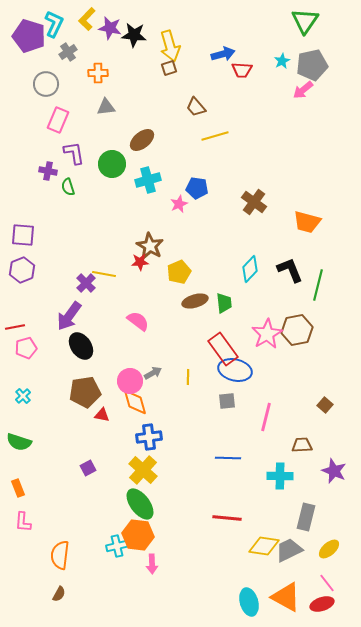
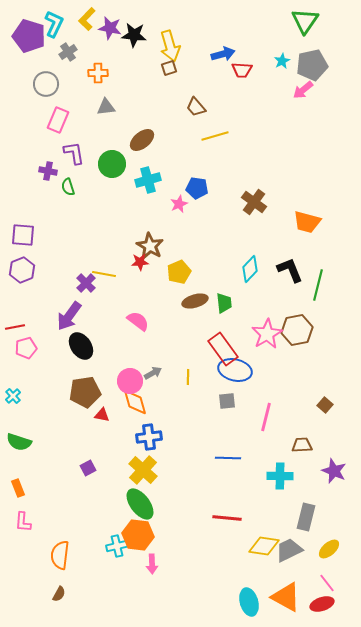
cyan cross at (23, 396): moved 10 px left
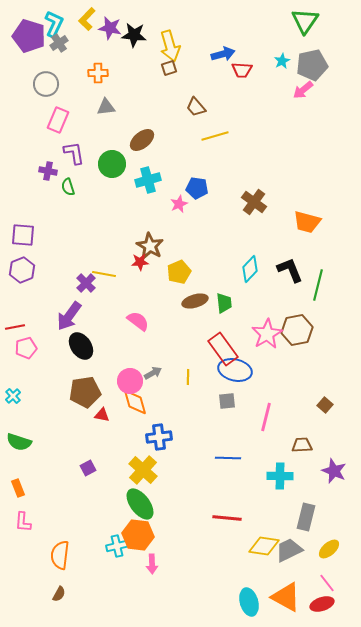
gray cross at (68, 52): moved 9 px left, 9 px up
blue cross at (149, 437): moved 10 px right
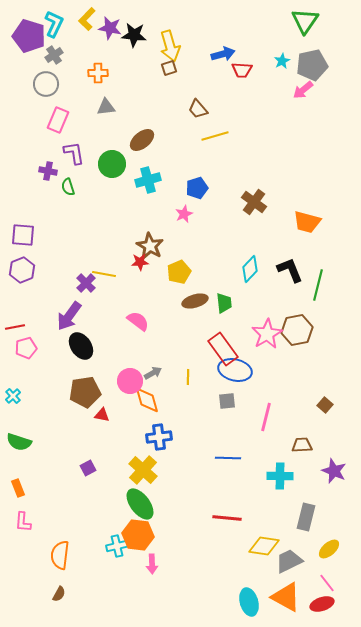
gray cross at (59, 43): moved 5 px left, 12 px down
brown trapezoid at (196, 107): moved 2 px right, 2 px down
blue pentagon at (197, 188): rotated 25 degrees counterclockwise
pink star at (179, 204): moved 5 px right, 10 px down
orange diamond at (135, 402): moved 12 px right, 2 px up
gray trapezoid at (289, 550): moved 11 px down
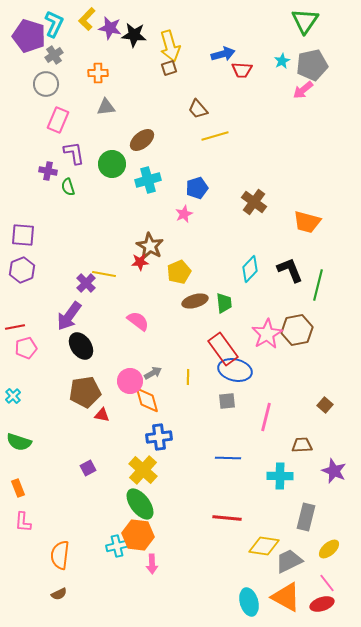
brown semicircle at (59, 594): rotated 35 degrees clockwise
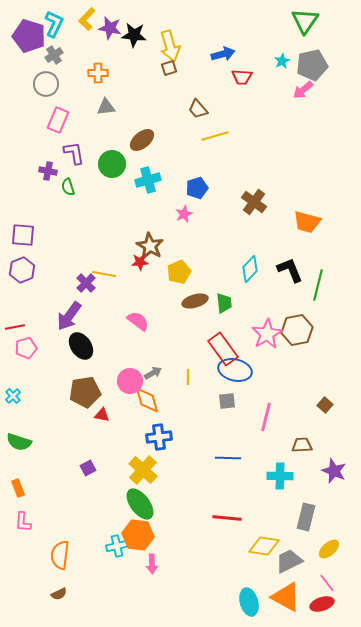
red trapezoid at (242, 70): moved 7 px down
